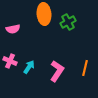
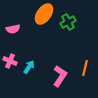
orange ellipse: rotated 40 degrees clockwise
pink L-shape: moved 3 px right, 5 px down
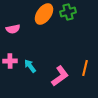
green cross: moved 10 px up; rotated 14 degrees clockwise
pink cross: rotated 24 degrees counterclockwise
cyan arrow: moved 1 px right, 1 px up; rotated 72 degrees counterclockwise
pink L-shape: rotated 20 degrees clockwise
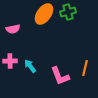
pink L-shape: rotated 105 degrees clockwise
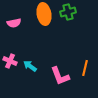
orange ellipse: rotated 45 degrees counterclockwise
pink semicircle: moved 1 px right, 6 px up
pink cross: rotated 24 degrees clockwise
cyan arrow: rotated 16 degrees counterclockwise
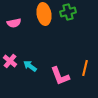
pink cross: rotated 16 degrees clockwise
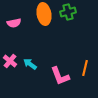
cyan arrow: moved 2 px up
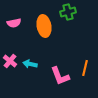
orange ellipse: moved 12 px down
cyan arrow: rotated 24 degrees counterclockwise
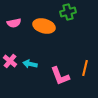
orange ellipse: rotated 65 degrees counterclockwise
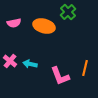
green cross: rotated 28 degrees counterclockwise
